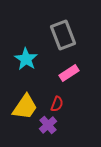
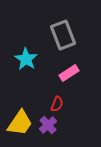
yellow trapezoid: moved 5 px left, 16 px down
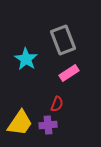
gray rectangle: moved 5 px down
purple cross: rotated 36 degrees clockwise
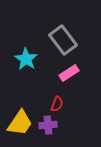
gray rectangle: rotated 16 degrees counterclockwise
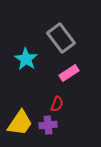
gray rectangle: moved 2 px left, 2 px up
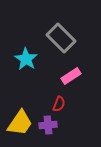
gray rectangle: rotated 8 degrees counterclockwise
pink rectangle: moved 2 px right, 3 px down
red semicircle: moved 2 px right
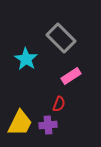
yellow trapezoid: rotated 8 degrees counterclockwise
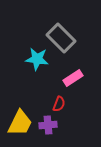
cyan star: moved 11 px right; rotated 25 degrees counterclockwise
pink rectangle: moved 2 px right, 2 px down
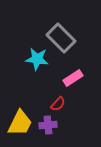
red semicircle: moved 1 px left; rotated 21 degrees clockwise
